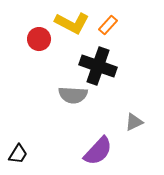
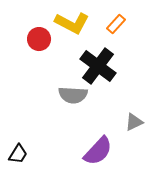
orange rectangle: moved 8 px right, 1 px up
black cross: rotated 18 degrees clockwise
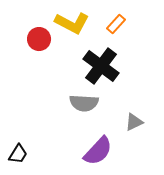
black cross: moved 3 px right
gray semicircle: moved 11 px right, 8 px down
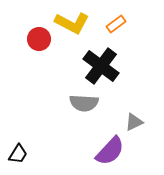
orange rectangle: rotated 12 degrees clockwise
purple semicircle: moved 12 px right
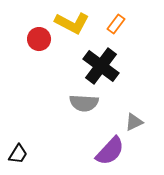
orange rectangle: rotated 18 degrees counterclockwise
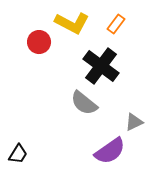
red circle: moved 3 px down
gray semicircle: rotated 36 degrees clockwise
purple semicircle: rotated 12 degrees clockwise
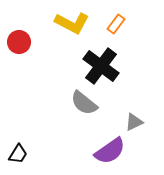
red circle: moved 20 px left
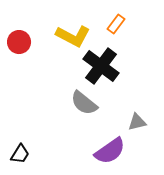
yellow L-shape: moved 1 px right, 13 px down
gray triangle: moved 3 px right; rotated 12 degrees clockwise
black trapezoid: moved 2 px right
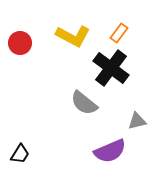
orange rectangle: moved 3 px right, 9 px down
red circle: moved 1 px right, 1 px down
black cross: moved 10 px right, 2 px down
gray triangle: moved 1 px up
purple semicircle: rotated 12 degrees clockwise
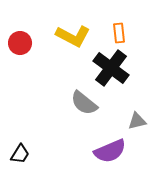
orange rectangle: rotated 42 degrees counterclockwise
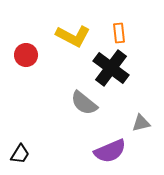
red circle: moved 6 px right, 12 px down
gray triangle: moved 4 px right, 2 px down
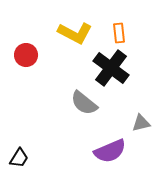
yellow L-shape: moved 2 px right, 3 px up
black trapezoid: moved 1 px left, 4 px down
